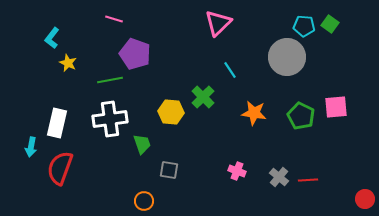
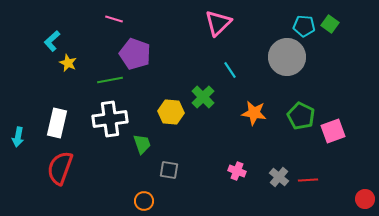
cyan L-shape: moved 3 px down; rotated 10 degrees clockwise
pink square: moved 3 px left, 24 px down; rotated 15 degrees counterclockwise
cyan arrow: moved 13 px left, 10 px up
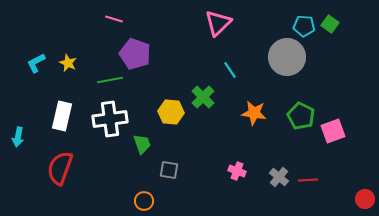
cyan L-shape: moved 16 px left, 22 px down; rotated 15 degrees clockwise
white rectangle: moved 5 px right, 7 px up
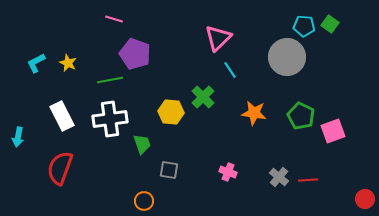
pink triangle: moved 15 px down
white rectangle: rotated 40 degrees counterclockwise
pink cross: moved 9 px left, 1 px down
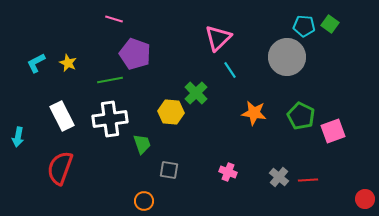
green cross: moved 7 px left, 4 px up
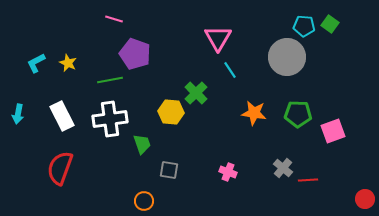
pink triangle: rotated 16 degrees counterclockwise
green pentagon: moved 3 px left, 2 px up; rotated 24 degrees counterclockwise
cyan arrow: moved 23 px up
gray cross: moved 4 px right, 9 px up
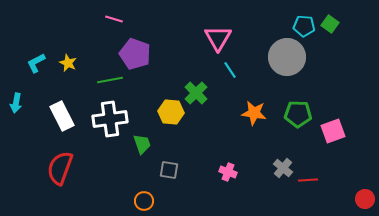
cyan arrow: moved 2 px left, 11 px up
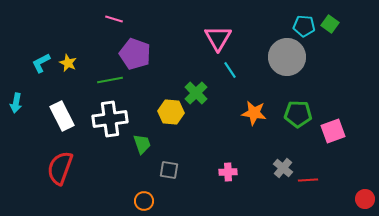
cyan L-shape: moved 5 px right
pink cross: rotated 24 degrees counterclockwise
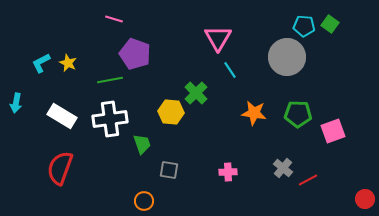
white rectangle: rotated 32 degrees counterclockwise
red line: rotated 24 degrees counterclockwise
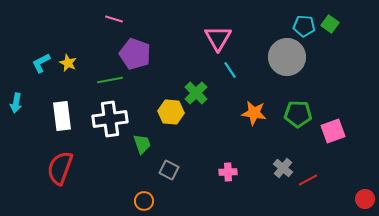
white rectangle: rotated 52 degrees clockwise
gray square: rotated 18 degrees clockwise
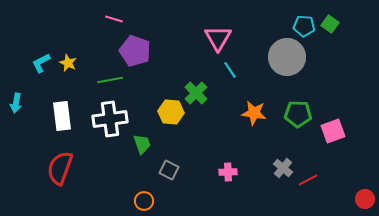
purple pentagon: moved 3 px up
